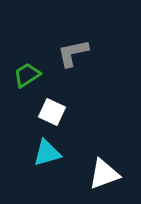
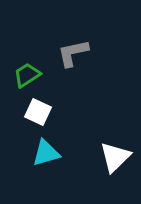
white square: moved 14 px left
cyan triangle: moved 1 px left
white triangle: moved 11 px right, 17 px up; rotated 24 degrees counterclockwise
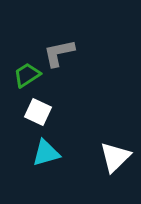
gray L-shape: moved 14 px left
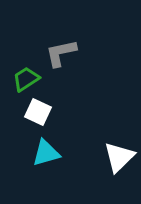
gray L-shape: moved 2 px right
green trapezoid: moved 1 px left, 4 px down
white triangle: moved 4 px right
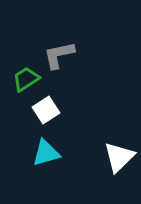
gray L-shape: moved 2 px left, 2 px down
white square: moved 8 px right, 2 px up; rotated 32 degrees clockwise
